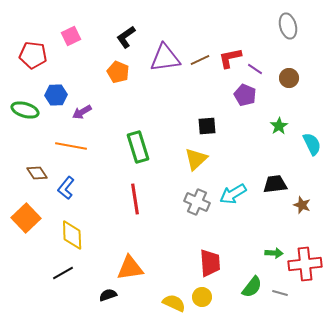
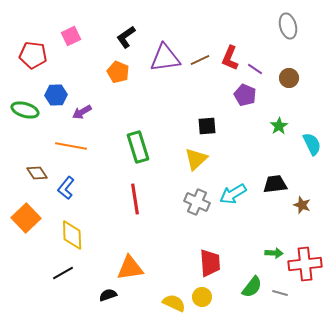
red L-shape: rotated 55 degrees counterclockwise
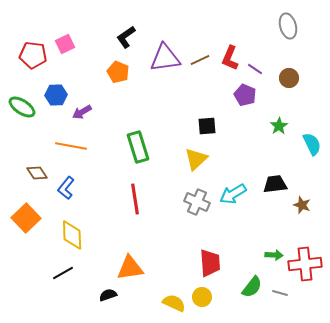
pink square: moved 6 px left, 8 px down
green ellipse: moved 3 px left, 3 px up; rotated 16 degrees clockwise
green arrow: moved 2 px down
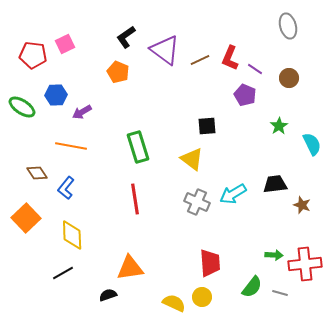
purple triangle: moved 8 px up; rotated 44 degrees clockwise
yellow triangle: moved 4 px left; rotated 40 degrees counterclockwise
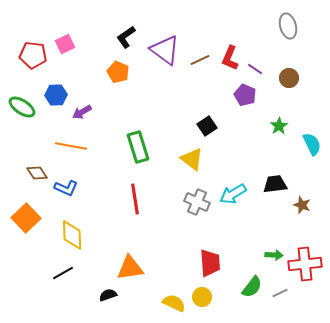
black square: rotated 30 degrees counterclockwise
blue L-shape: rotated 105 degrees counterclockwise
gray line: rotated 42 degrees counterclockwise
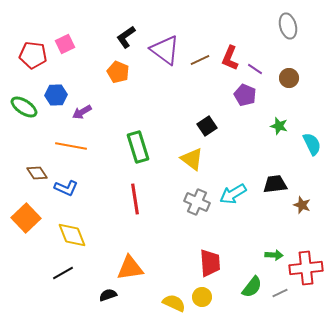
green ellipse: moved 2 px right
green star: rotated 24 degrees counterclockwise
yellow diamond: rotated 20 degrees counterclockwise
red cross: moved 1 px right, 4 px down
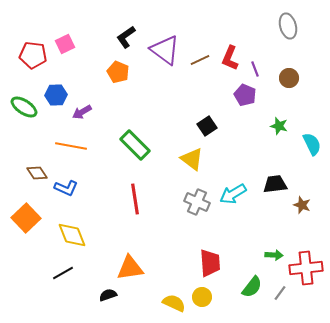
purple line: rotated 35 degrees clockwise
green rectangle: moved 3 px left, 2 px up; rotated 28 degrees counterclockwise
gray line: rotated 28 degrees counterclockwise
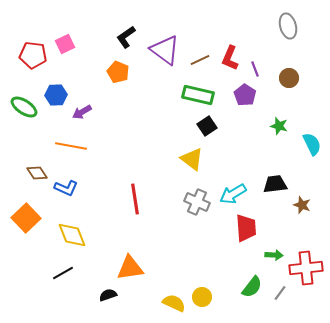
purple pentagon: rotated 10 degrees clockwise
green rectangle: moved 63 px right, 50 px up; rotated 32 degrees counterclockwise
red trapezoid: moved 36 px right, 35 px up
